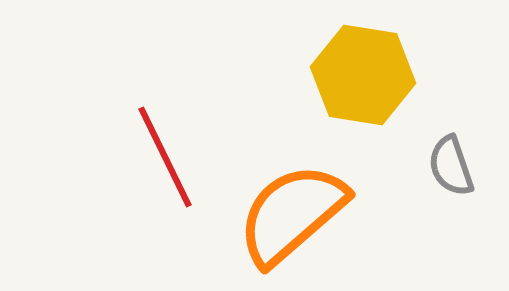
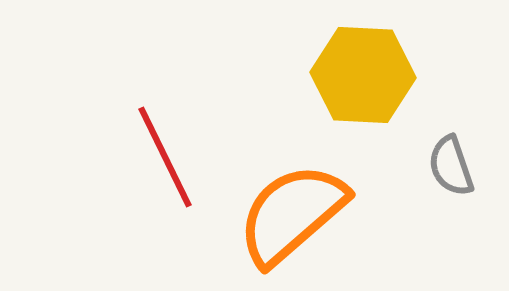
yellow hexagon: rotated 6 degrees counterclockwise
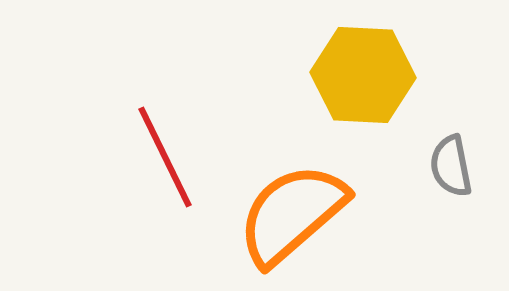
gray semicircle: rotated 8 degrees clockwise
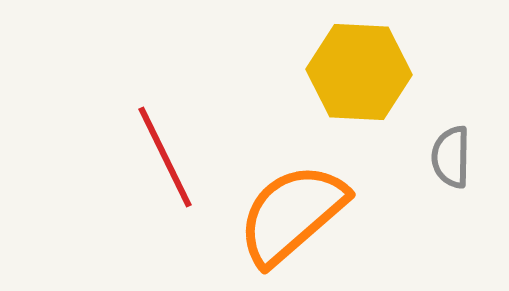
yellow hexagon: moved 4 px left, 3 px up
gray semicircle: moved 9 px up; rotated 12 degrees clockwise
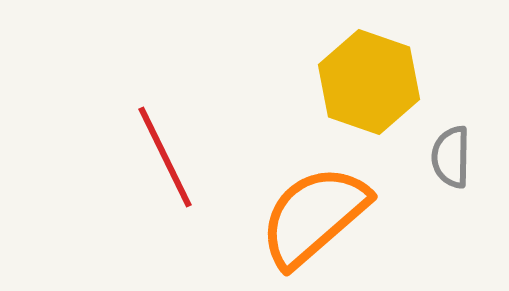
yellow hexagon: moved 10 px right, 10 px down; rotated 16 degrees clockwise
orange semicircle: moved 22 px right, 2 px down
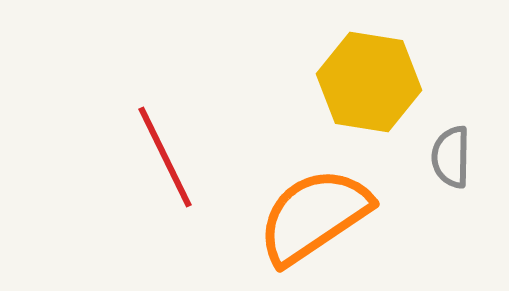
yellow hexagon: rotated 10 degrees counterclockwise
orange semicircle: rotated 7 degrees clockwise
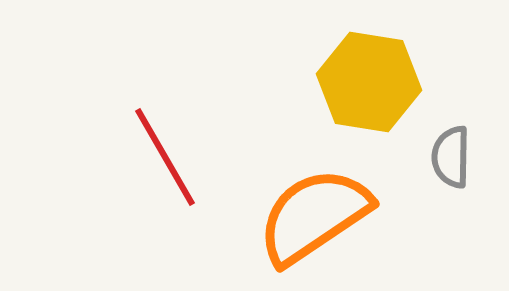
red line: rotated 4 degrees counterclockwise
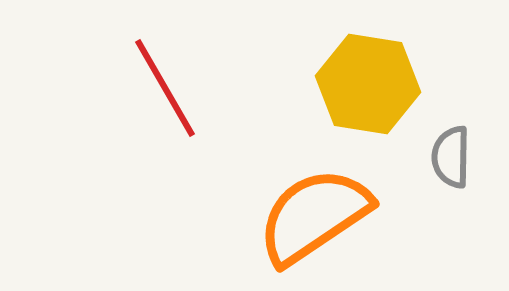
yellow hexagon: moved 1 px left, 2 px down
red line: moved 69 px up
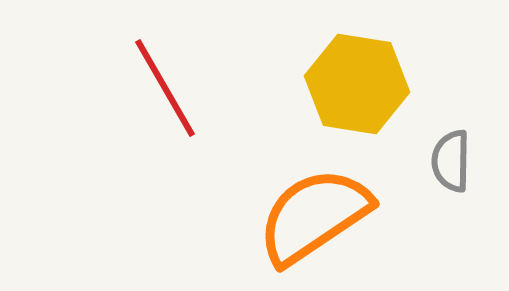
yellow hexagon: moved 11 px left
gray semicircle: moved 4 px down
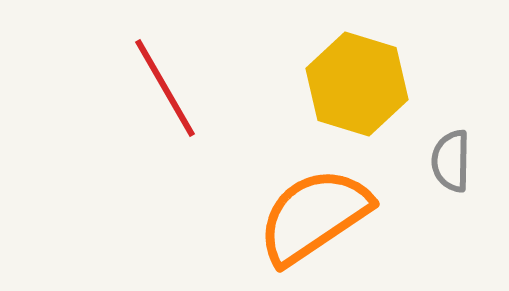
yellow hexagon: rotated 8 degrees clockwise
